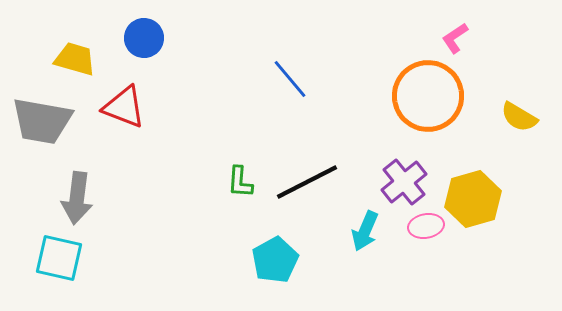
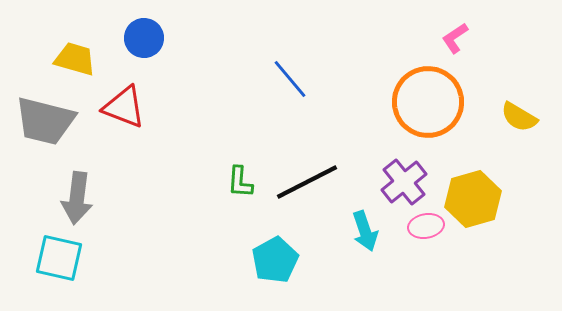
orange circle: moved 6 px down
gray trapezoid: moved 3 px right; rotated 4 degrees clockwise
cyan arrow: rotated 42 degrees counterclockwise
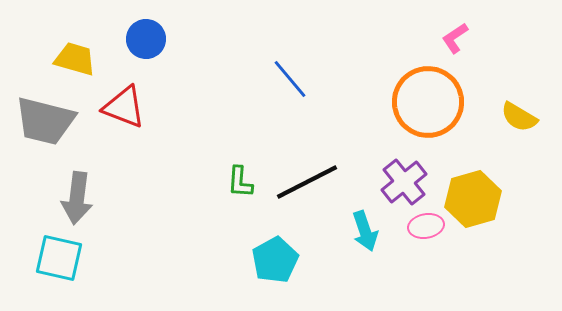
blue circle: moved 2 px right, 1 px down
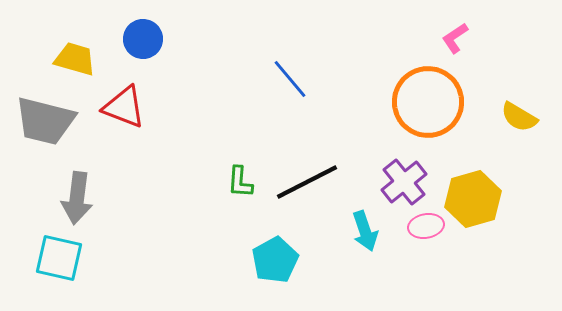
blue circle: moved 3 px left
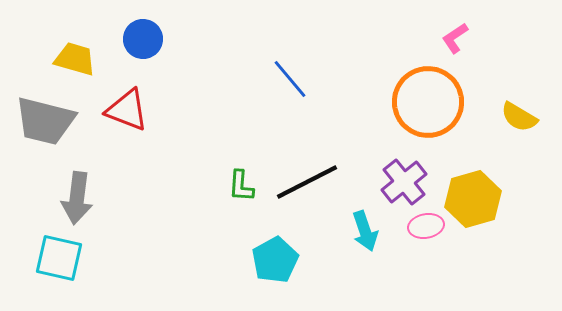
red triangle: moved 3 px right, 3 px down
green L-shape: moved 1 px right, 4 px down
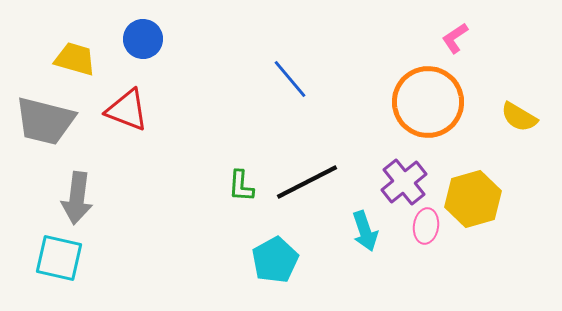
pink ellipse: rotated 72 degrees counterclockwise
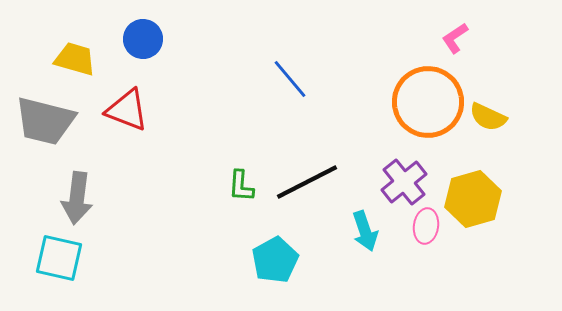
yellow semicircle: moved 31 px left; rotated 6 degrees counterclockwise
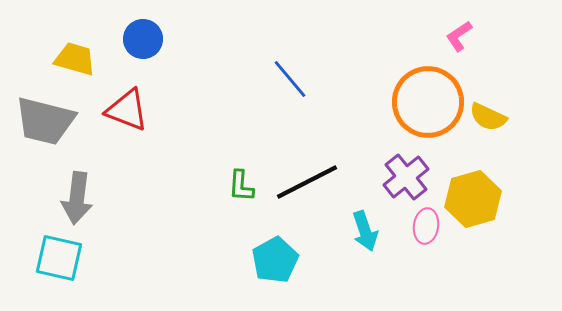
pink L-shape: moved 4 px right, 2 px up
purple cross: moved 2 px right, 5 px up
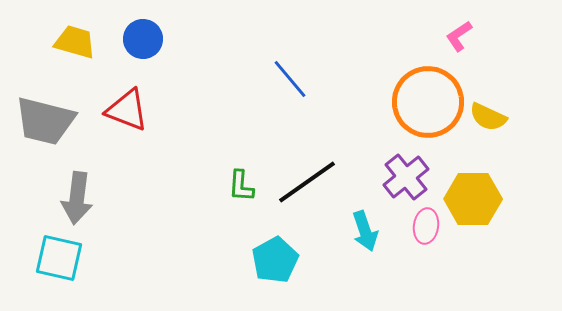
yellow trapezoid: moved 17 px up
black line: rotated 8 degrees counterclockwise
yellow hexagon: rotated 16 degrees clockwise
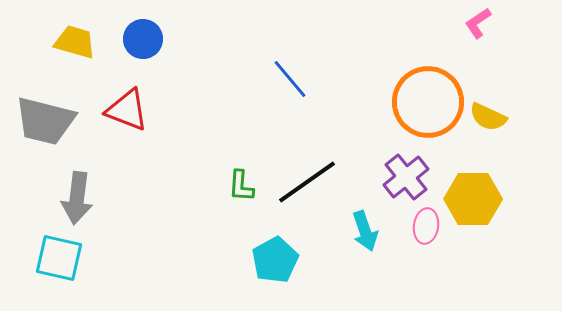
pink L-shape: moved 19 px right, 13 px up
